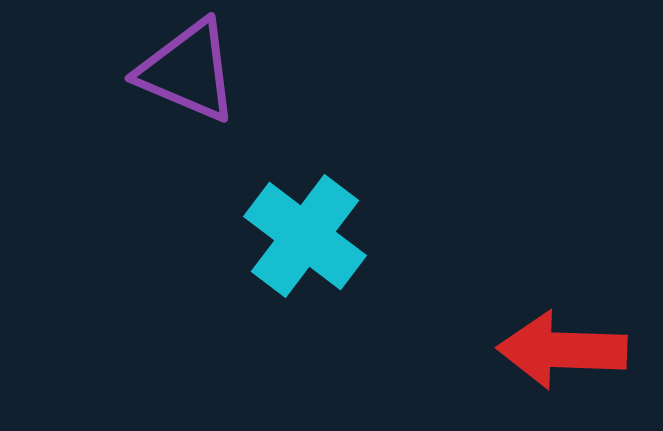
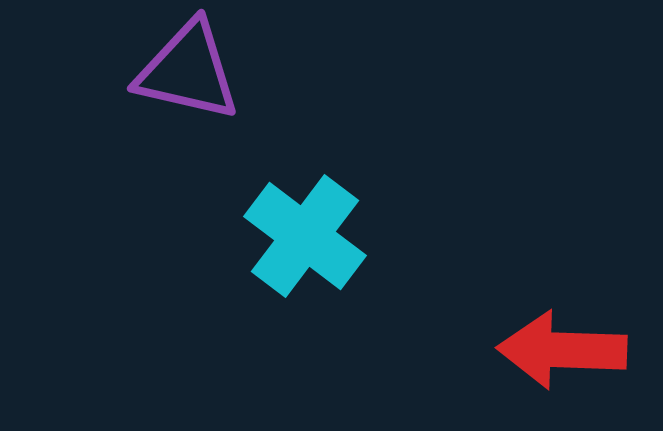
purple triangle: rotated 10 degrees counterclockwise
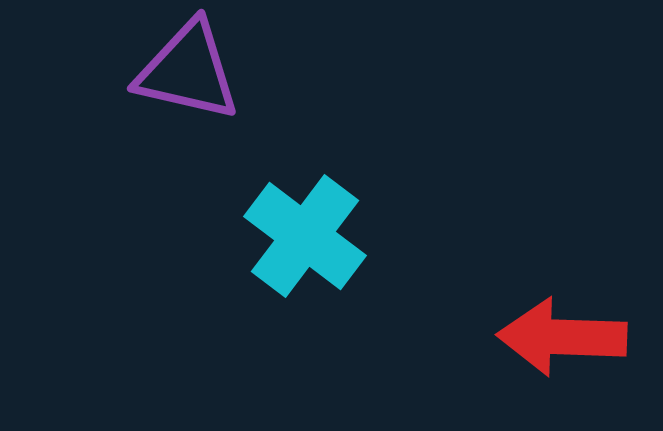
red arrow: moved 13 px up
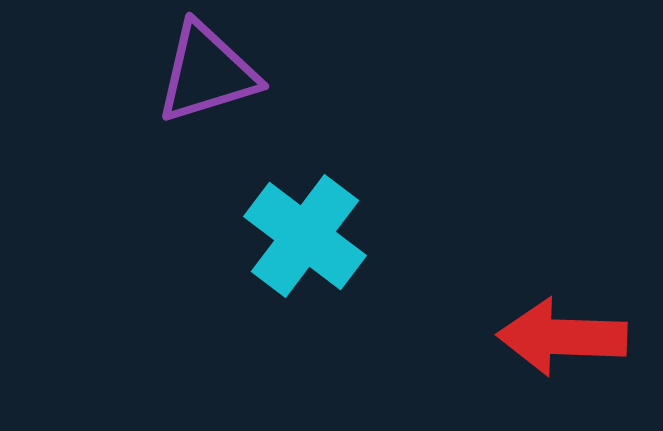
purple triangle: moved 19 px right, 2 px down; rotated 30 degrees counterclockwise
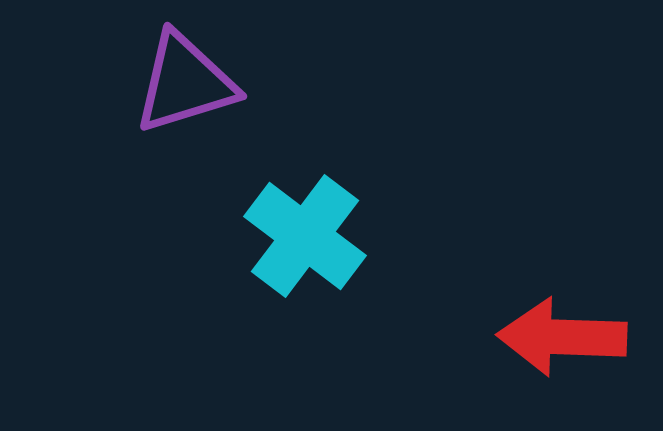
purple triangle: moved 22 px left, 10 px down
